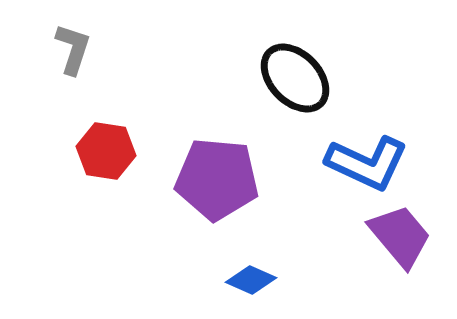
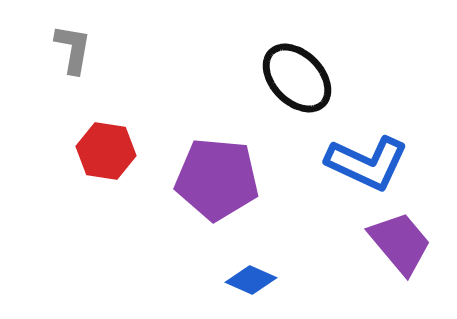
gray L-shape: rotated 8 degrees counterclockwise
black ellipse: moved 2 px right
purple trapezoid: moved 7 px down
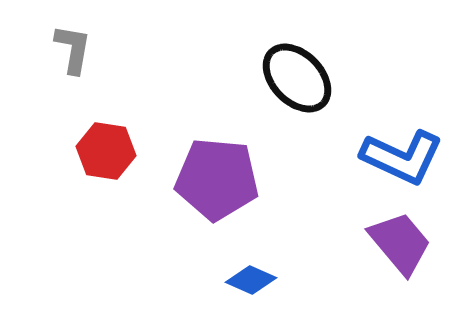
blue L-shape: moved 35 px right, 6 px up
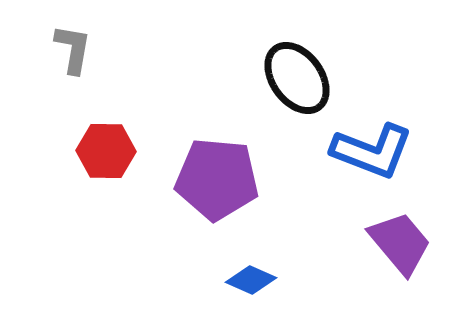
black ellipse: rotated 8 degrees clockwise
red hexagon: rotated 8 degrees counterclockwise
blue L-shape: moved 30 px left, 6 px up; rotated 4 degrees counterclockwise
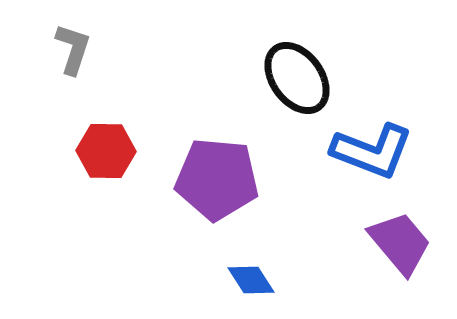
gray L-shape: rotated 8 degrees clockwise
blue diamond: rotated 33 degrees clockwise
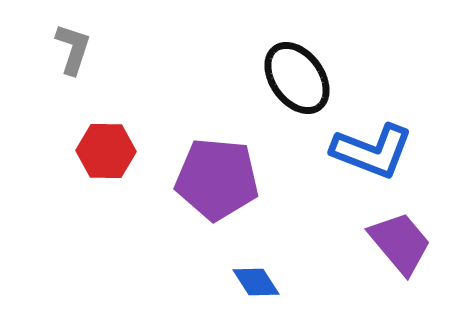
blue diamond: moved 5 px right, 2 px down
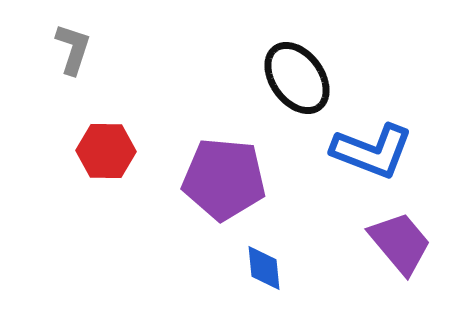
purple pentagon: moved 7 px right
blue diamond: moved 8 px right, 14 px up; rotated 27 degrees clockwise
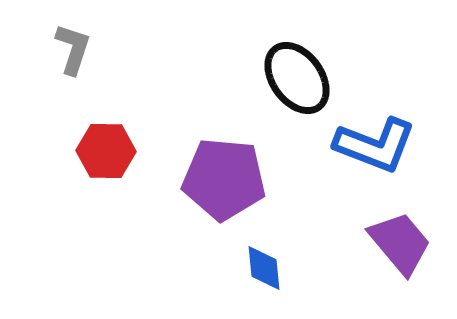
blue L-shape: moved 3 px right, 6 px up
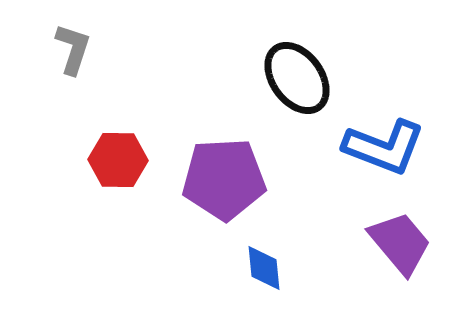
blue L-shape: moved 9 px right, 2 px down
red hexagon: moved 12 px right, 9 px down
purple pentagon: rotated 8 degrees counterclockwise
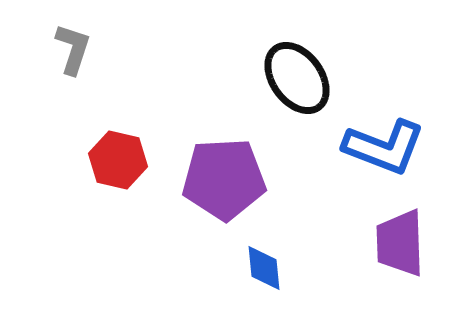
red hexagon: rotated 12 degrees clockwise
purple trapezoid: rotated 142 degrees counterclockwise
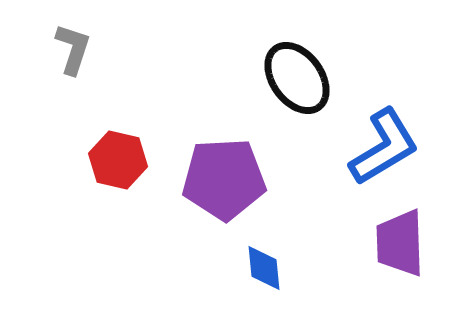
blue L-shape: rotated 52 degrees counterclockwise
